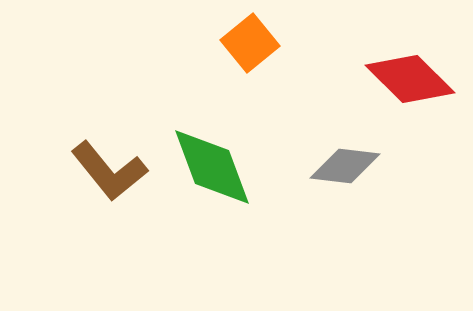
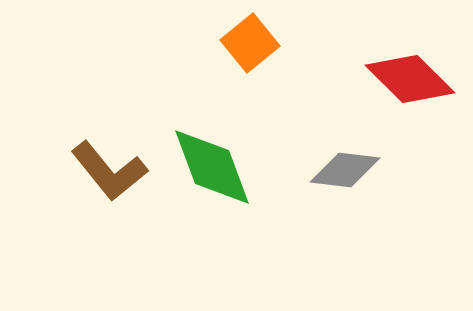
gray diamond: moved 4 px down
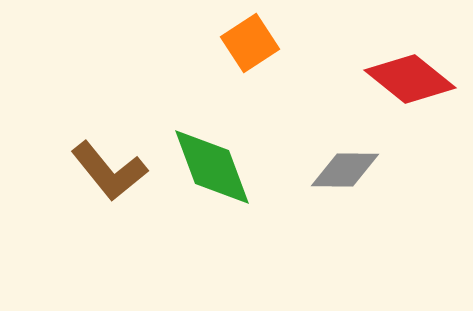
orange square: rotated 6 degrees clockwise
red diamond: rotated 6 degrees counterclockwise
gray diamond: rotated 6 degrees counterclockwise
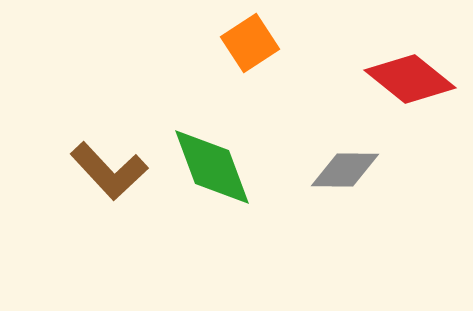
brown L-shape: rotated 4 degrees counterclockwise
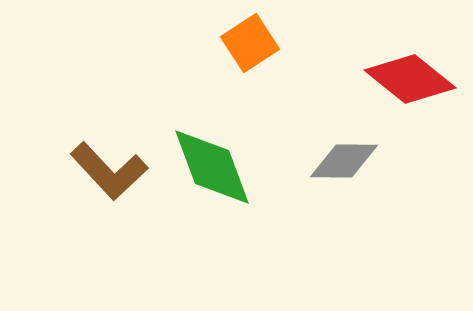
gray diamond: moved 1 px left, 9 px up
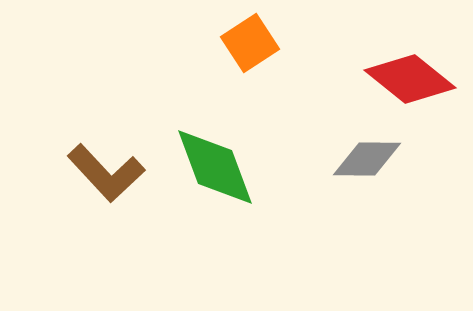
gray diamond: moved 23 px right, 2 px up
green diamond: moved 3 px right
brown L-shape: moved 3 px left, 2 px down
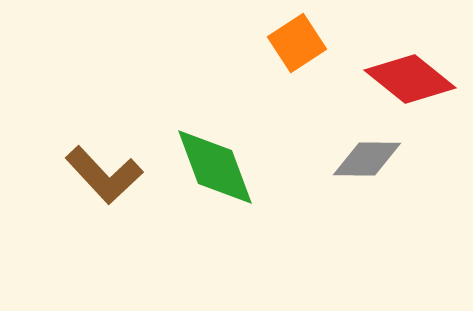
orange square: moved 47 px right
brown L-shape: moved 2 px left, 2 px down
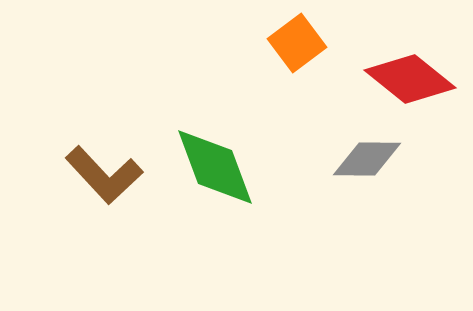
orange square: rotated 4 degrees counterclockwise
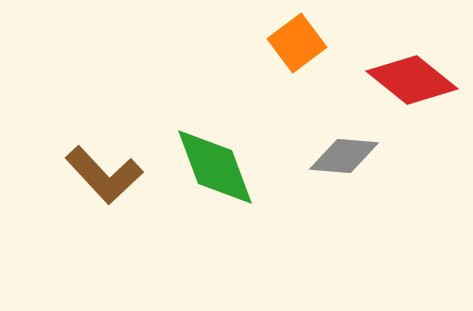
red diamond: moved 2 px right, 1 px down
gray diamond: moved 23 px left, 3 px up; rotated 4 degrees clockwise
